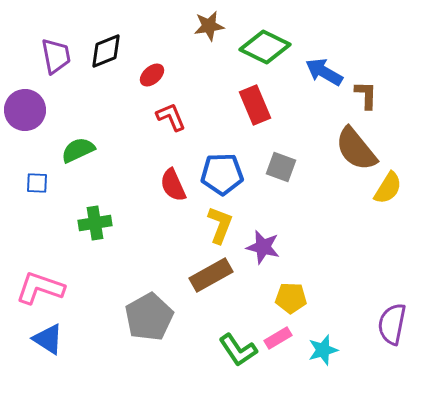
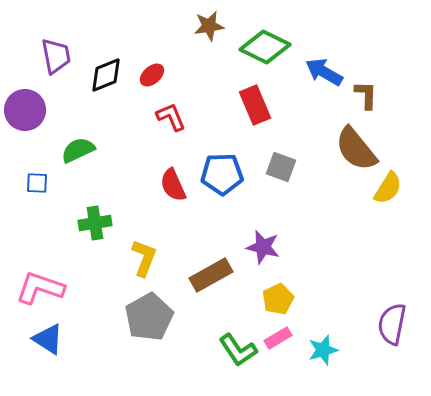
black diamond: moved 24 px down
yellow L-shape: moved 76 px left, 33 px down
yellow pentagon: moved 13 px left, 1 px down; rotated 28 degrees counterclockwise
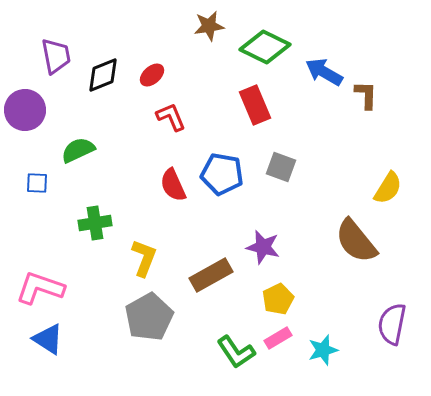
black diamond: moved 3 px left
brown semicircle: moved 92 px down
blue pentagon: rotated 12 degrees clockwise
green L-shape: moved 2 px left, 2 px down
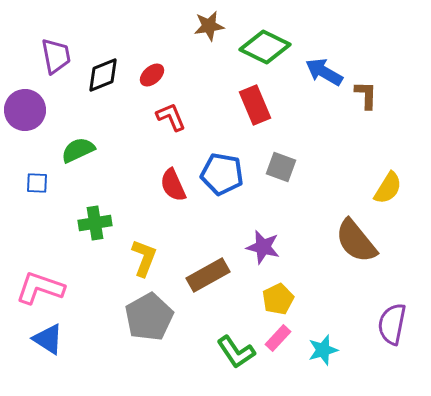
brown rectangle: moved 3 px left
pink rectangle: rotated 16 degrees counterclockwise
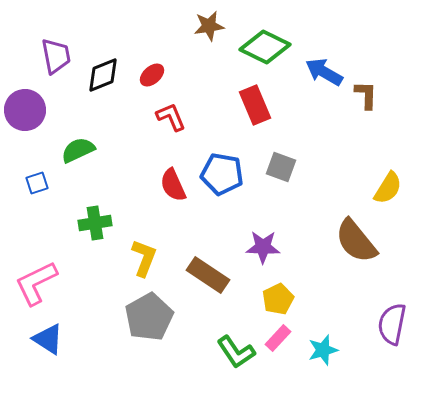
blue square: rotated 20 degrees counterclockwise
purple star: rotated 12 degrees counterclockwise
brown rectangle: rotated 63 degrees clockwise
pink L-shape: moved 4 px left, 5 px up; rotated 45 degrees counterclockwise
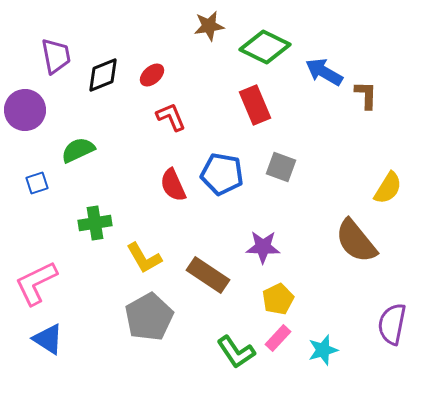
yellow L-shape: rotated 129 degrees clockwise
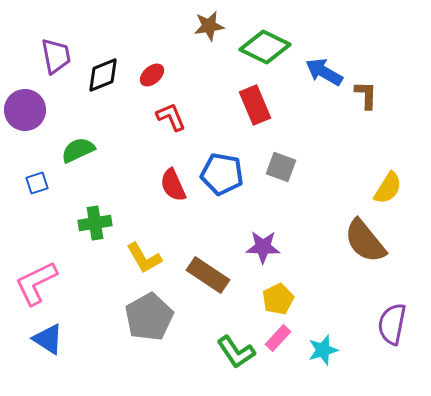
brown semicircle: moved 9 px right
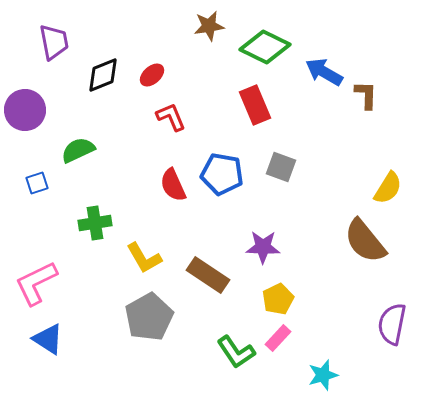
purple trapezoid: moved 2 px left, 14 px up
cyan star: moved 25 px down
